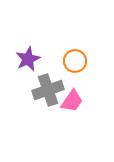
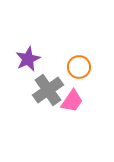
orange circle: moved 4 px right, 6 px down
gray cross: rotated 16 degrees counterclockwise
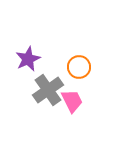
pink trapezoid: rotated 60 degrees counterclockwise
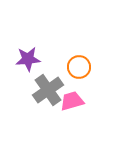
purple star: rotated 20 degrees clockwise
pink trapezoid: rotated 80 degrees counterclockwise
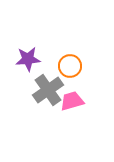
orange circle: moved 9 px left, 1 px up
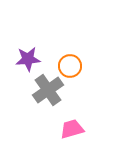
pink trapezoid: moved 28 px down
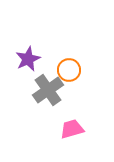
purple star: rotated 20 degrees counterclockwise
orange circle: moved 1 px left, 4 px down
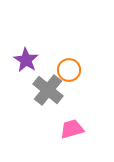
purple star: moved 2 px left, 1 px down; rotated 15 degrees counterclockwise
gray cross: rotated 16 degrees counterclockwise
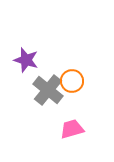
purple star: rotated 15 degrees counterclockwise
orange circle: moved 3 px right, 11 px down
